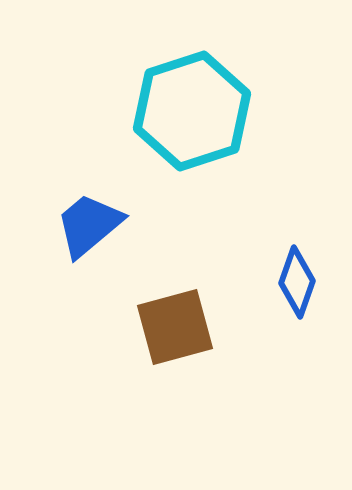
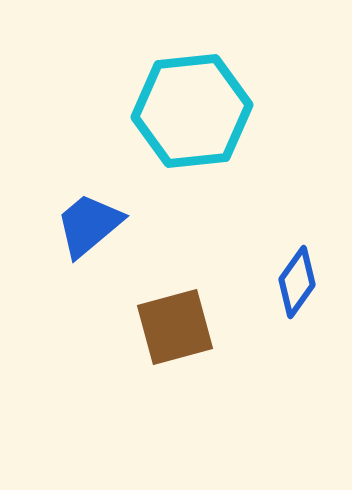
cyan hexagon: rotated 12 degrees clockwise
blue diamond: rotated 16 degrees clockwise
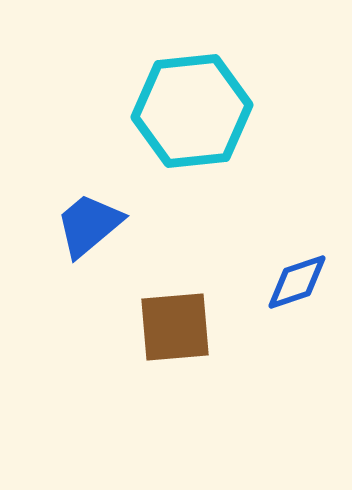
blue diamond: rotated 36 degrees clockwise
brown square: rotated 10 degrees clockwise
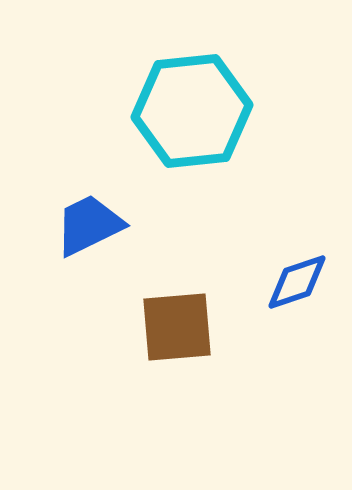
blue trapezoid: rotated 14 degrees clockwise
brown square: moved 2 px right
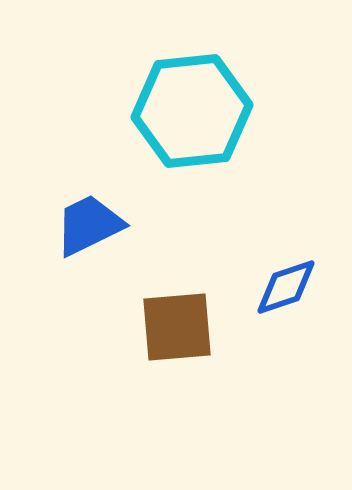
blue diamond: moved 11 px left, 5 px down
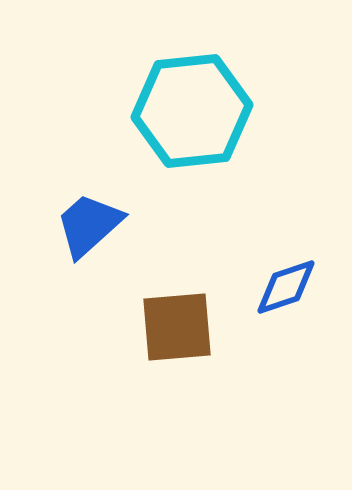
blue trapezoid: rotated 16 degrees counterclockwise
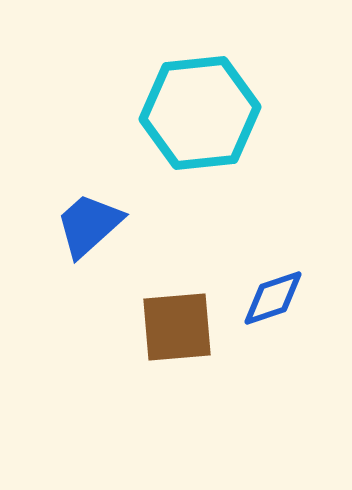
cyan hexagon: moved 8 px right, 2 px down
blue diamond: moved 13 px left, 11 px down
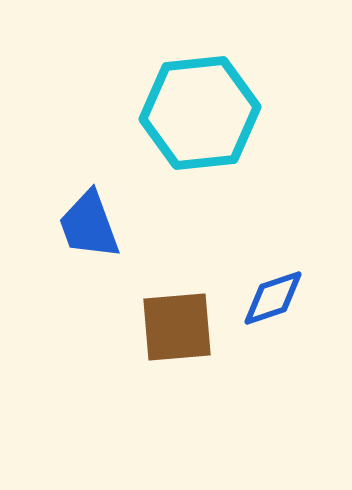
blue trapezoid: rotated 68 degrees counterclockwise
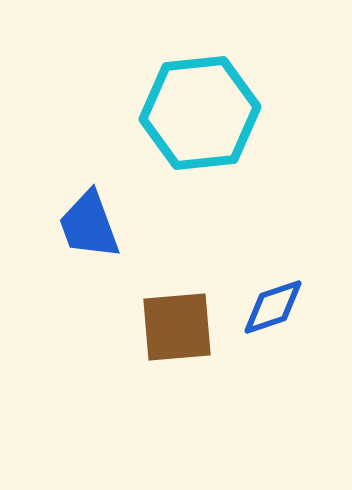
blue diamond: moved 9 px down
